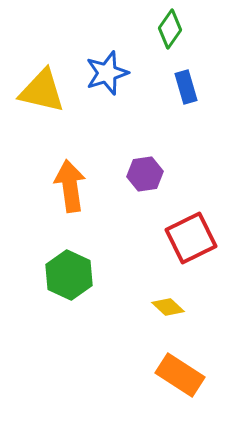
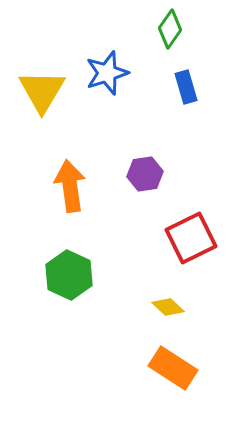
yellow triangle: rotated 48 degrees clockwise
orange rectangle: moved 7 px left, 7 px up
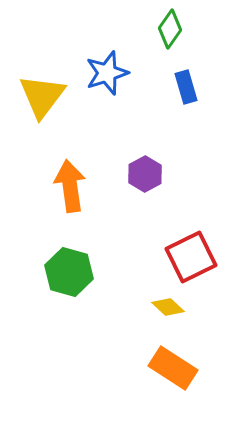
yellow triangle: moved 5 px down; rotated 6 degrees clockwise
purple hexagon: rotated 20 degrees counterclockwise
red square: moved 19 px down
green hexagon: moved 3 px up; rotated 9 degrees counterclockwise
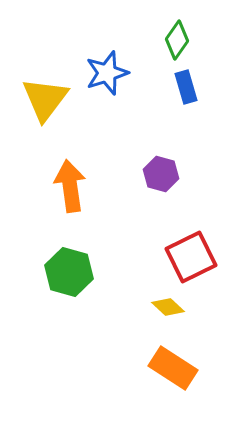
green diamond: moved 7 px right, 11 px down
yellow triangle: moved 3 px right, 3 px down
purple hexagon: moved 16 px right; rotated 16 degrees counterclockwise
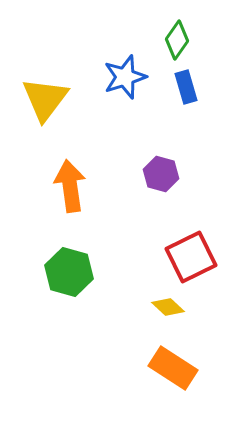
blue star: moved 18 px right, 4 px down
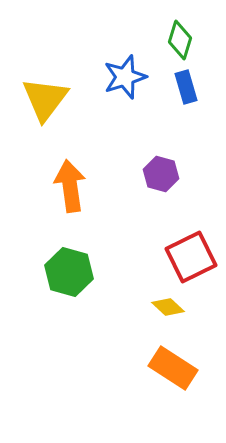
green diamond: moved 3 px right; rotated 18 degrees counterclockwise
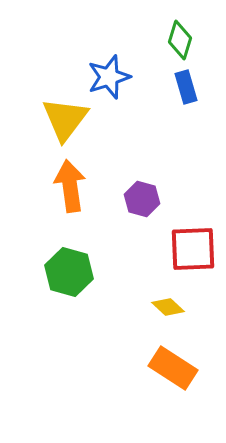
blue star: moved 16 px left
yellow triangle: moved 20 px right, 20 px down
purple hexagon: moved 19 px left, 25 px down
red square: moved 2 px right, 8 px up; rotated 24 degrees clockwise
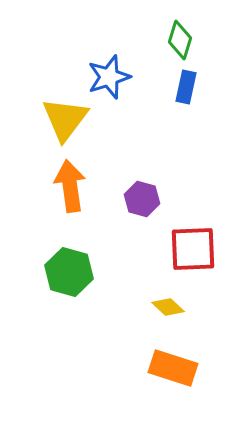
blue rectangle: rotated 28 degrees clockwise
orange rectangle: rotated 15 degrees counterclockwise
